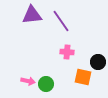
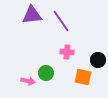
black circle: moved 2 px up
green circle: moved 11 px up
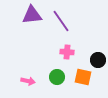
green circle: moved 11 px right, 4 px down
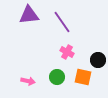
purple triangle: moved 3 px left
purple line: moved 1 px right, 1 px down
pink cross: rotated 24 degrees clockwise
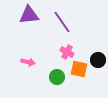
orange square: moved 4 px left, 8 px up
pink arrow: moved 19 px up
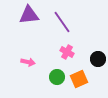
black circle: moved 1 px up
orange square: moved 10 px down; rotated 36 degrees counterclockwise
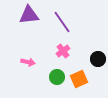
pink cross: moved 4 px left, 1 px up; rotated 24 degrees clockwise
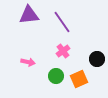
black circle: moved 1 px left
green circle: moved 1 px left, 1 px up
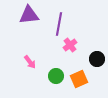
purple line: moved 3 px left, 2 px down; rotated 45 degrees clockwise
pink cross: moved 7 px right, 6 px up
pink arrow: moved 2 px right; rotated 40 degrees clockwise
